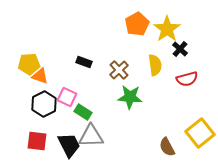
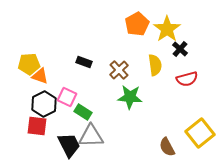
red square: moved 15 px up
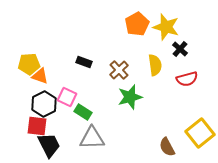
yellow star: moved 1 px left, 2 px up; rotated 20 degrees counterclockwise
green star: rotated 20 degrees counterclockwise
gray triangle: moved 1 px right, 2 px down
black trapezoid: moved 20 px left
